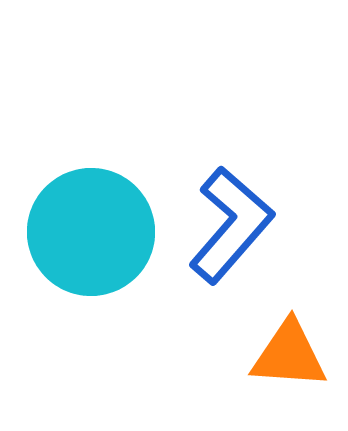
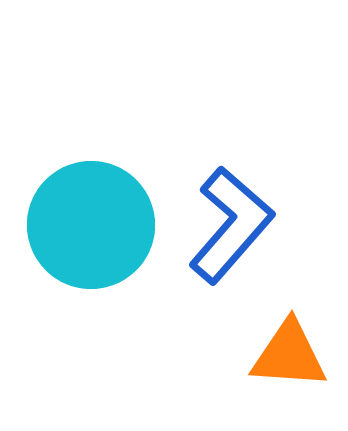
cyan circle: moved 7 px up
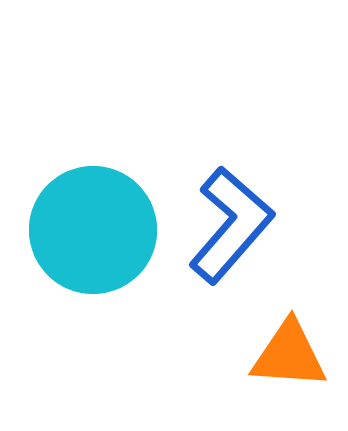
cyan circle: moved 2 px right, 5 px down
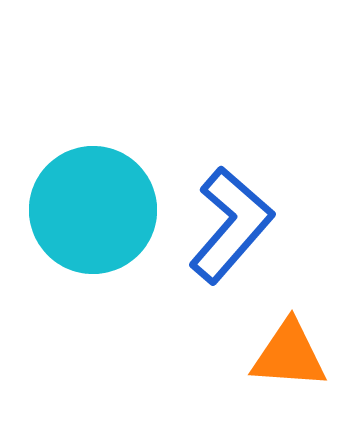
cyan circle: moved 20 px up
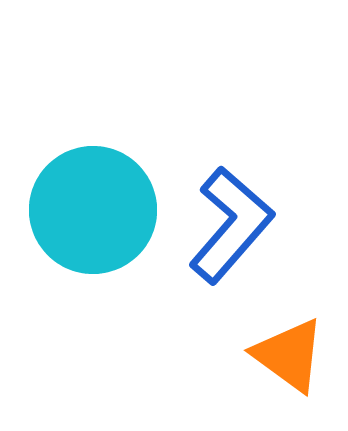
orange triangle: rotated 32 degrees clockwise
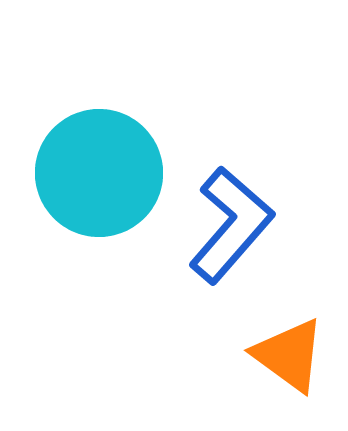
cyan circle: moved 6 px right, 37 px up
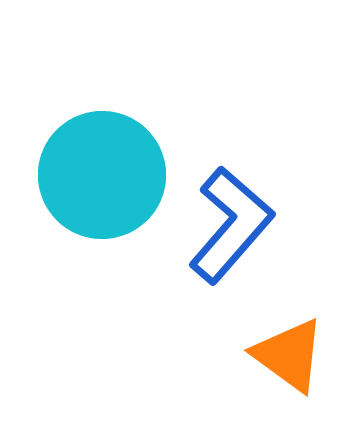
cyan circle: moved 3 px right, 2 px down
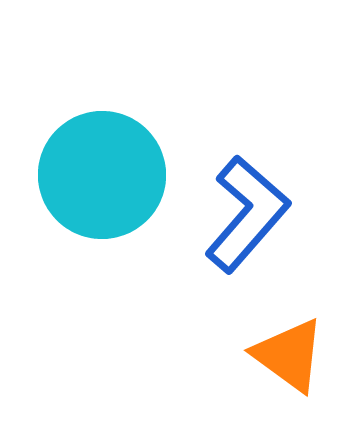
blue L-shape: moved 16 px right, 11 px up
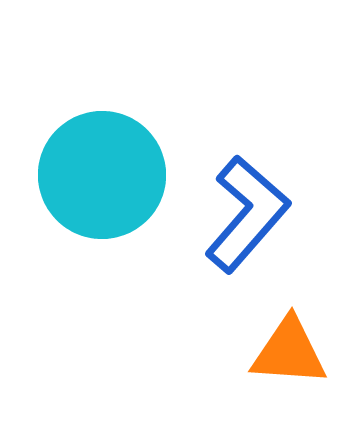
orange triangle: moved 3 px up; rotated 32 degrees counterclockwise
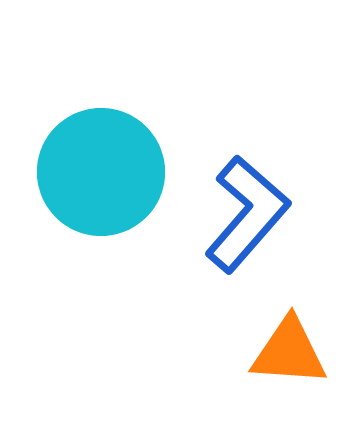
cyan circle: moved 1 px left, 3 px up
